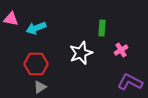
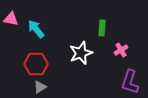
cyan arrow: moved 1 px down; rotated 72 degrees clockwise
purple L-shape: rotated 100 degrees counterclockwise
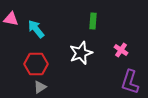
green rectangle: moved 9 px left, 7 px up
pink cross: rotated 24 degrees counterclockwise
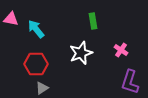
green rectangle: rotated 14 degrees counterclockwise
gray triangle: moved 2 px right, 1 px down
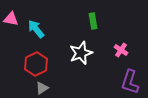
red hexagon: rotated 25 degrees counterclockwise
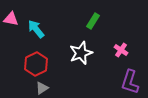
green rectangle: rotated 42 degrees clockwise
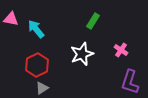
white star: moved 1 px right, 1 px down
red hexagon: moved 1 px right, 1 px down
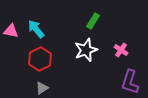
pink triangle: moved 12 px down
white star: moved 4 px right, 4 px up
red hexagon: moved 3 px right, 6 px up
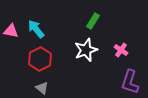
gray triangle: rotated 48 degrees counterclockwise
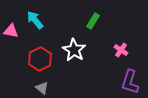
cyan arrow: moved 1 px left, 9 px up
white star: moved 12 px left; rotated 20 degrees counterclockwise
